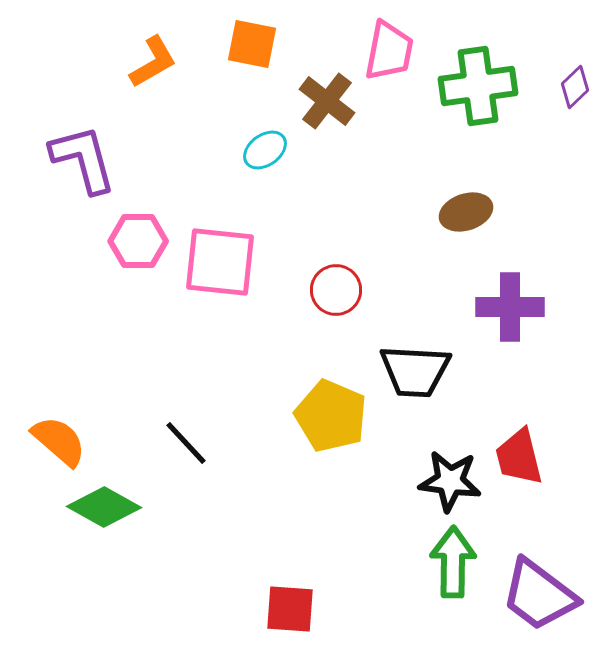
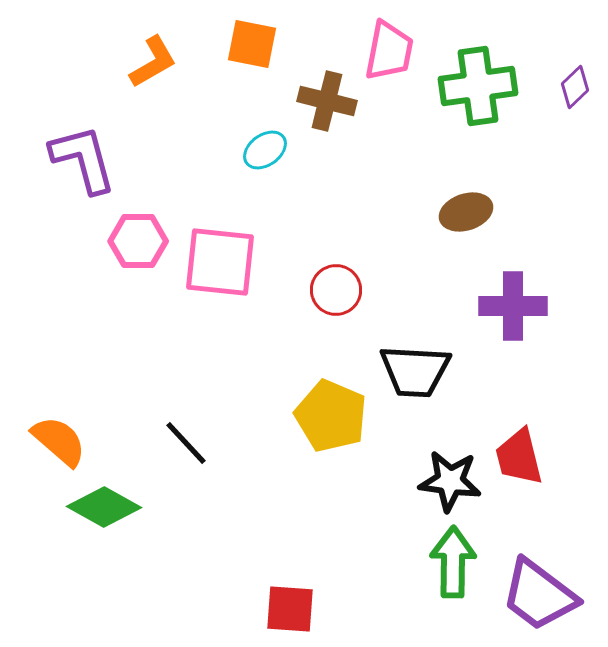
brown cross: rotated 24 degrees counterclockwise
purple cross: moved 3 px right, 1 px up
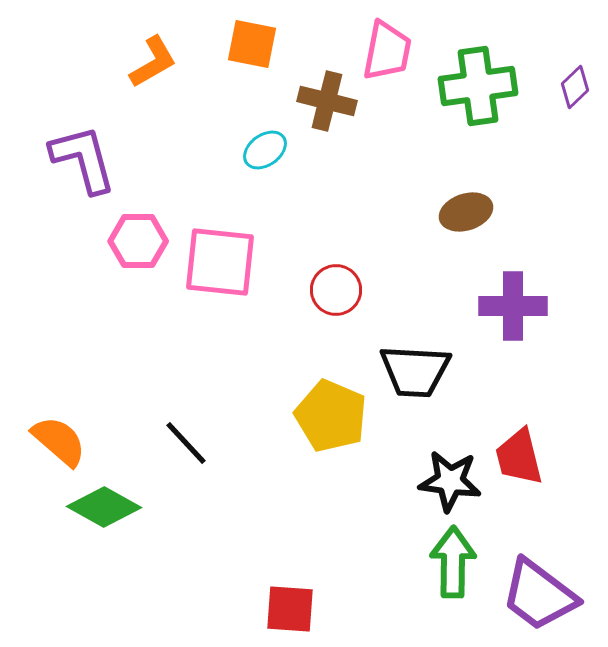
pink trapezoid: moved 2 px left
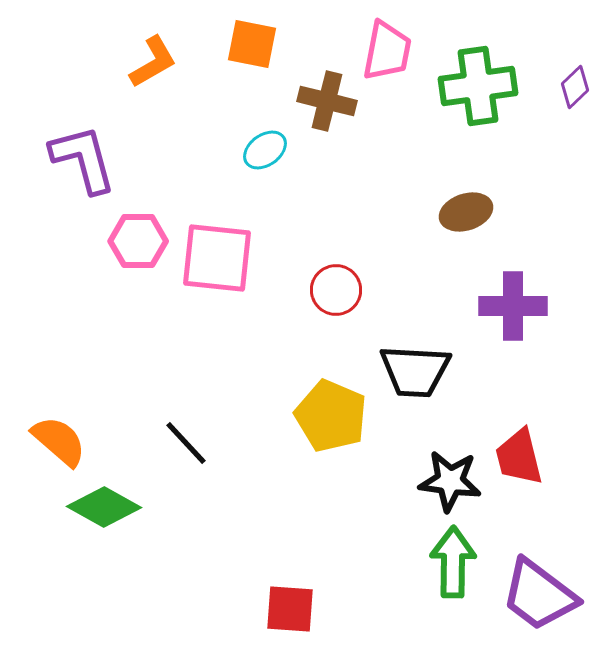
pink square: moved 3 px left, 4 px up
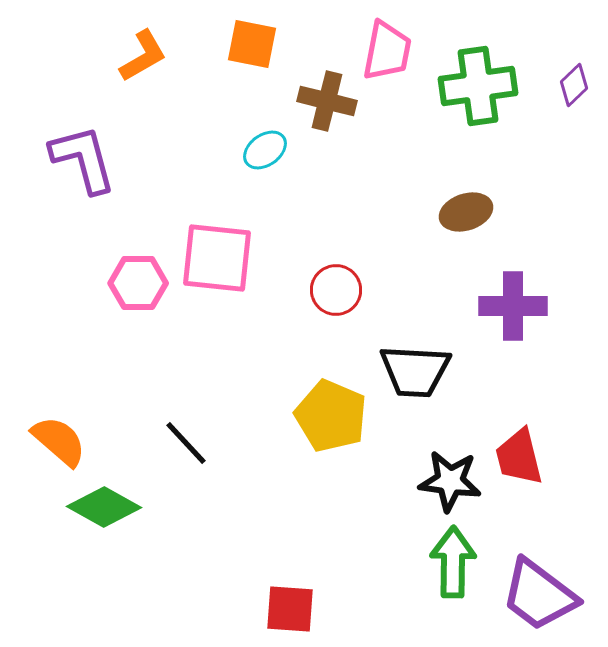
orange L-shape: moved 10 px left, 6 px up
purple diamond: moved 1 px left, 2 px up
pink hexagon: moved 42 px down
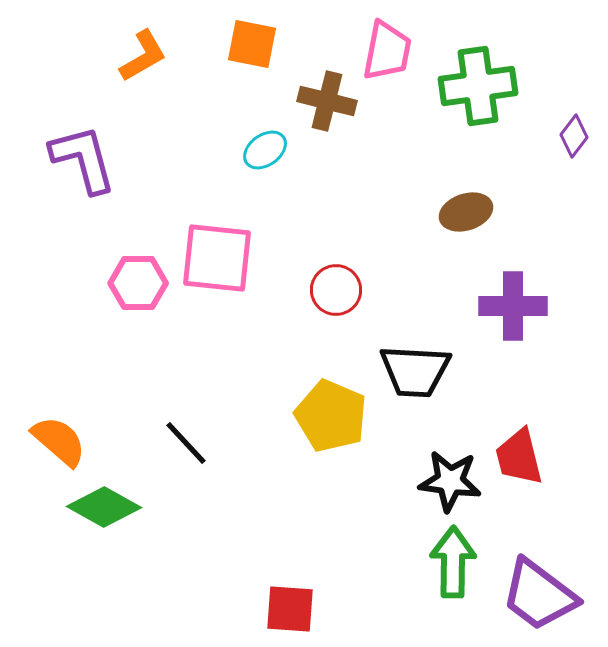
purple diamond: moved 51 px down; rotated 9 degrees counterclockwise
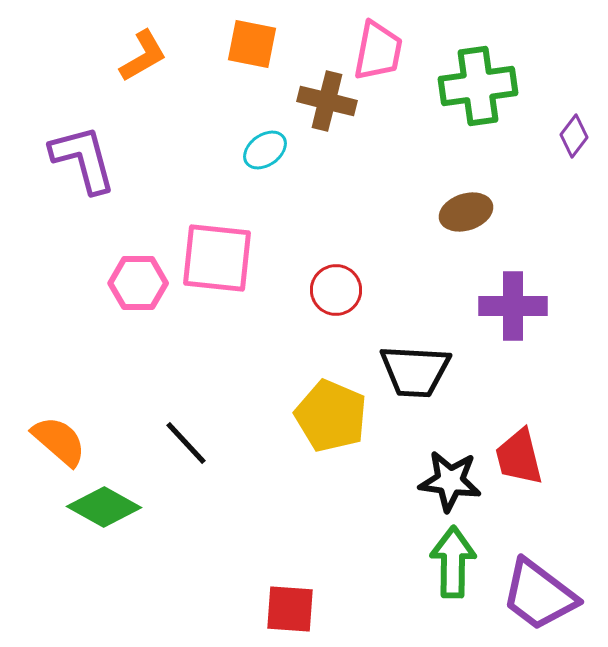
pink trapezoid: moved 9 px left
